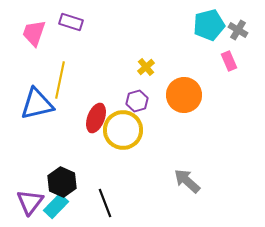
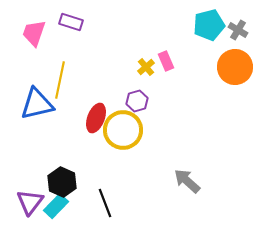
pink rectangle: moved 63 px left
orange circle: moved 51 px right, 28 px up
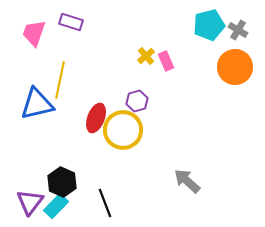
yellow cross: moved 11 px up
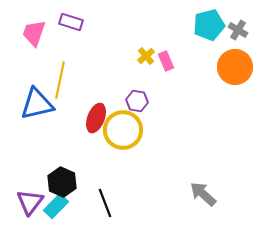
purple hexagon: rotated 25 degrees clockwise
gray arrow: moved 16 px right, 13 px down
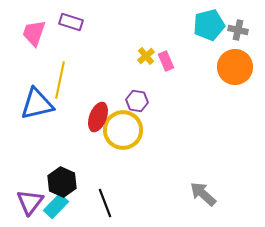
gray cross: rotated 18 degrees counterclockwise
red ellipse: moved 2 px right, 1 px up
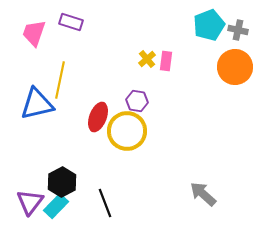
cyan pentagon: rotated 8 degrees counterclockwise
yellow cross: moved 1 px right, 3 px down
pink rectangle: rotated 30 degrees clockwise
yellow circle: moved 4 px right, 1 px down
black hexagon: rotated 8 degrees clockwise
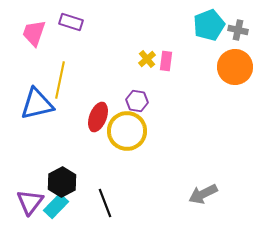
gray arrow: rotated 68 degrees counterclockwise
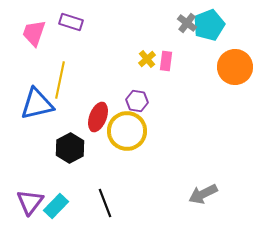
gray cross: moved 51 px left, 7 px up; rotated 24 degrees clockwise
black hexagon: moved 8 px right, 34 px up
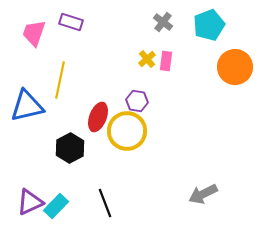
gray cross: moved 24 px left, 1 px up
blue triangle: moved 10 px left, 2 px down
purple triangle: rotated 28 degrees clockwise
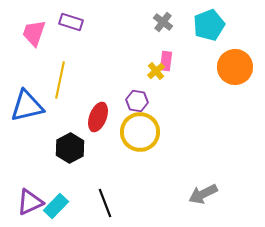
yellow cross: moved 9 px right, 12 px down
yellow circle: moved 13 px right, 1 px down
